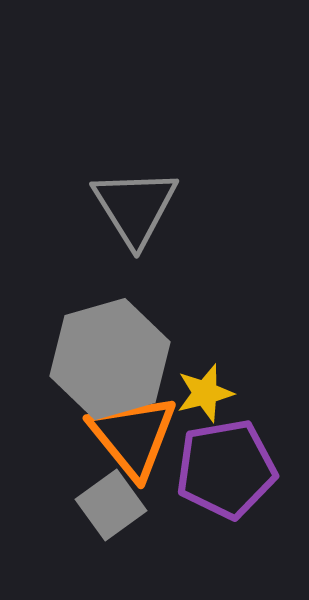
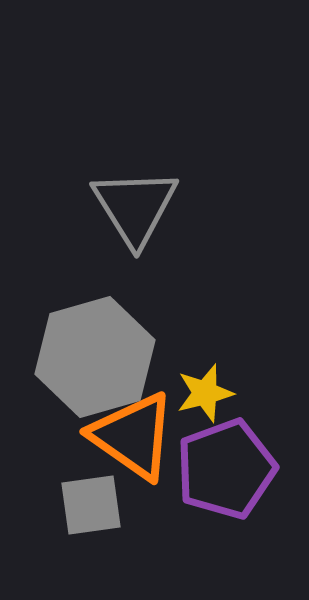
gray hexagon: moved 15 px left, 2 px up
orange triangle: rotated 16 degrees counterclockwise
purple pentagon: rotated 10 degrees counterclockwise
gray square: moved 20 px left; rotated 28 degrees clockwise
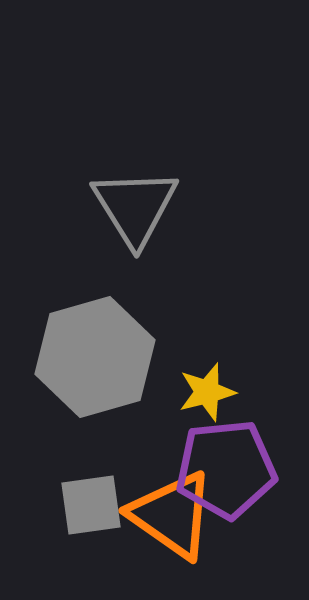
yellow star: moved 2 px right, 1 px up
orange triangle: moved 39 px right, 79 px down
purple pentagon: rotated 14 degrees clockwise
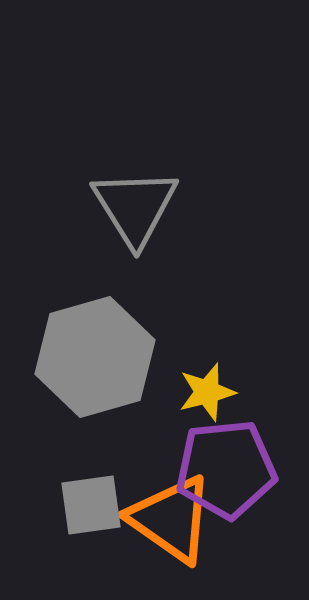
orange triangle: moved 1 px left, 4 px down
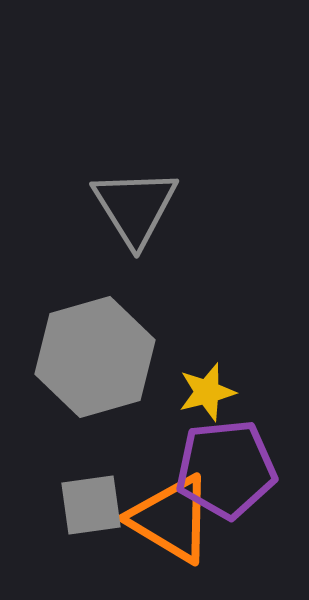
orange triangle: rotated 4 degrees counterclockwise
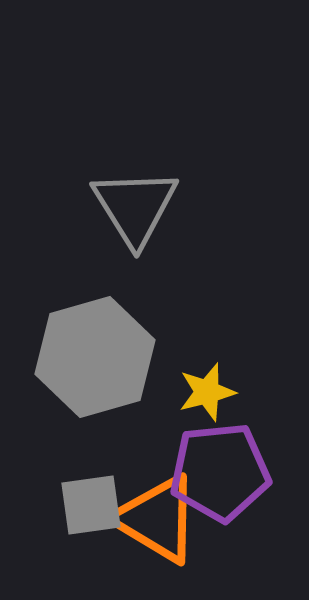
purple pentagon: moved 6 px left, 3 px down
orange triangle: moved 14 px left
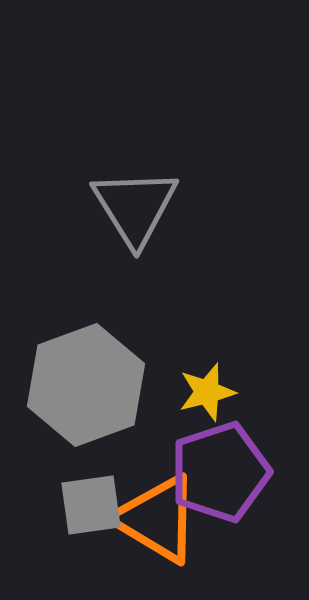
gray hexagon: moved 9 px left, 28 px down; rotated 4 degrees counterclockwise
purple pentagon: rotated 12 degrees counterclockwise
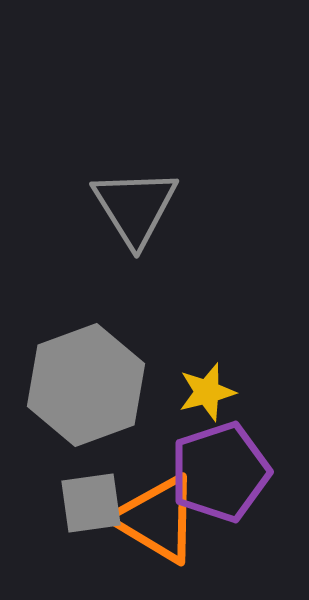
gray square: moved 2 px up
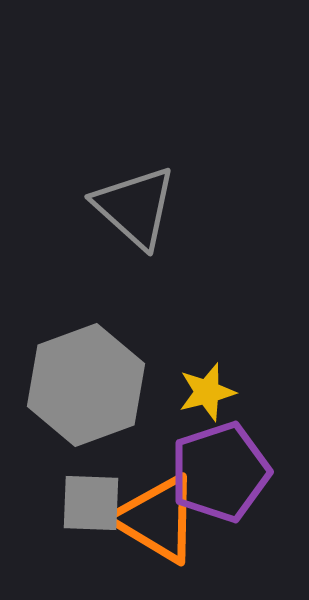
gray triangle: rotated 16 degrees counterclockwise
gray square: rotated 10 degrees clockwise
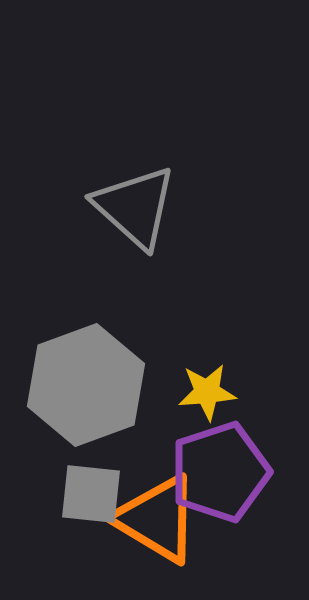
yellow star: rotated 10 degrees clockwise
gray square: moved 9 px up; rotated 4 degrees clockwise
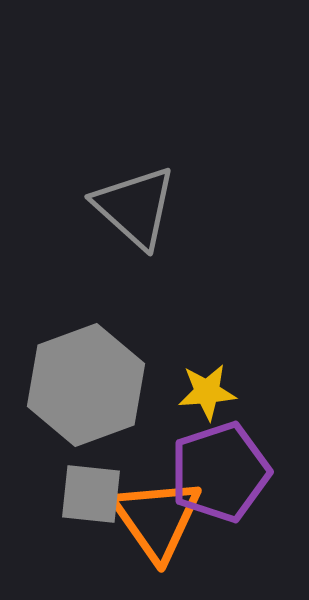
orange triangle: rotated 24 degrees clockwise
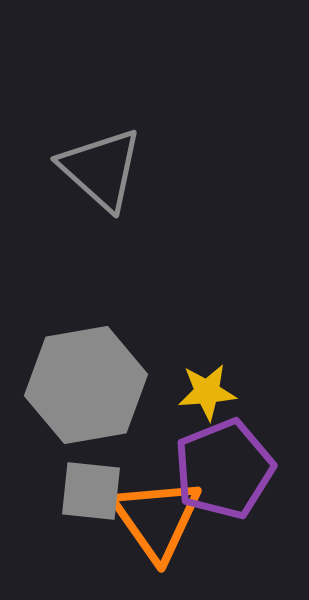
gray triangle: moved 34 px left, 38 px up
gray hexagon: rotated 10 degrees clockwise
purple pentagon: moved 4 px right, 3 px up; rotated 4 degrees counterclockwise
gray square: moved 3 px up
